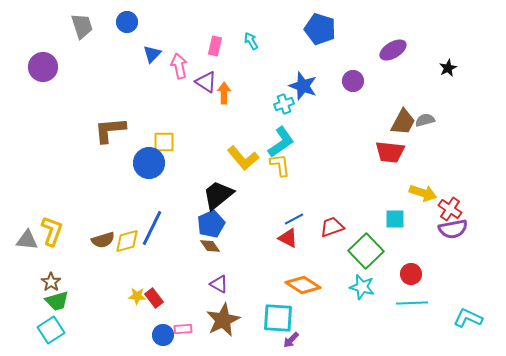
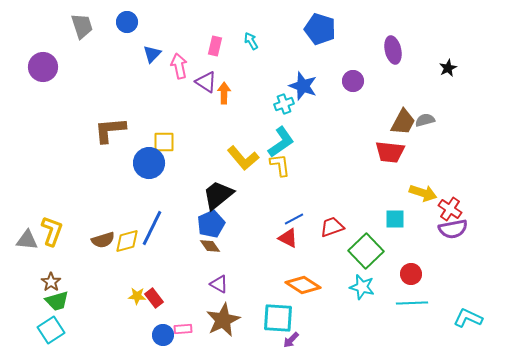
purple ellipse at (393, 50): rotated 72 degrees counterclockwise
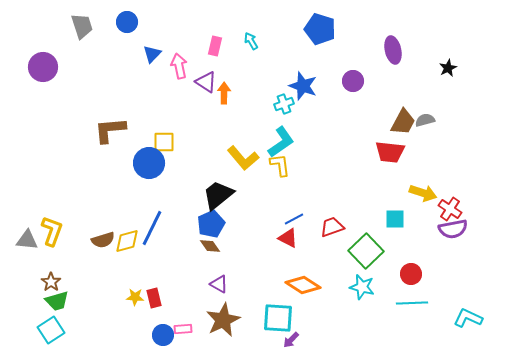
yellow star at (137, 296): moved 2 px left, 1 px down
red rectangle at (154, 298): rotated 24 degrees clockwise
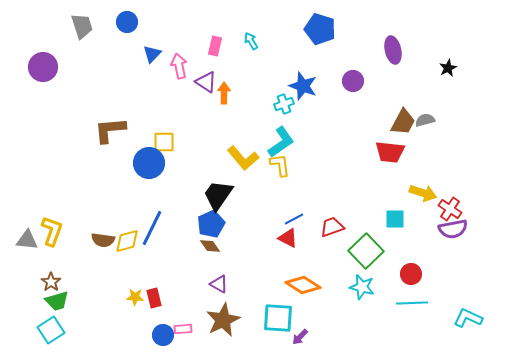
black trapezoid at (218, 195): rotated 16 degrees counterclockwise
brown semicircle at (103, 240): rotated 25 degrees clockwise
purple arrow at (291, 340): moved 9 px right, 3 px up
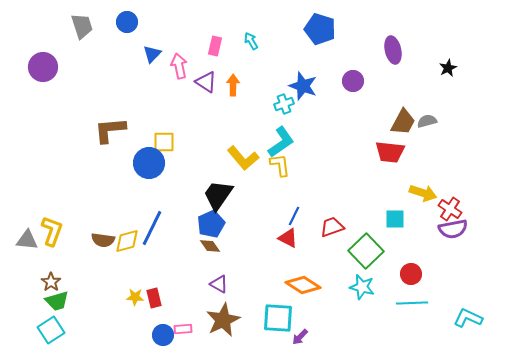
orange arrow at (224, 93): moved 9 px right, 8 px up
gray semicircle at (425, 120): moved 2 px right, 1 px down
blue line at (294, 219): moved 3 px up; rotated 36 degrees counterclockwise
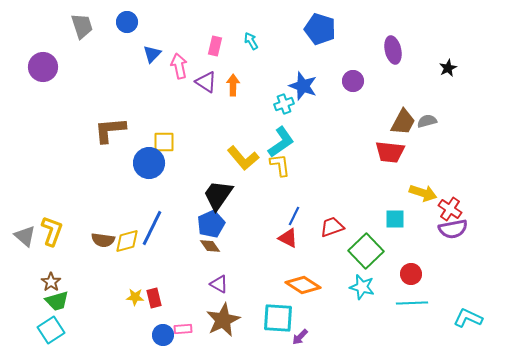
gray triangle at (27, 240): moved 2 px left, 4 px up; rotated 35 degrees clockwise
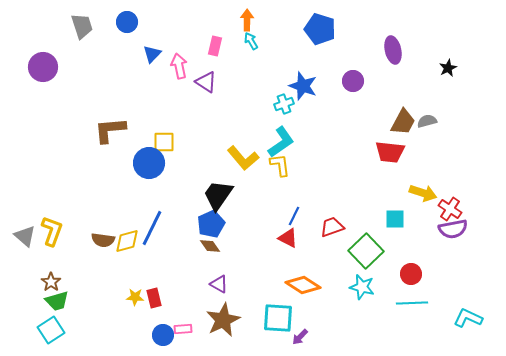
orange arrow at (233, 85): moved 14 px right, 65 px up
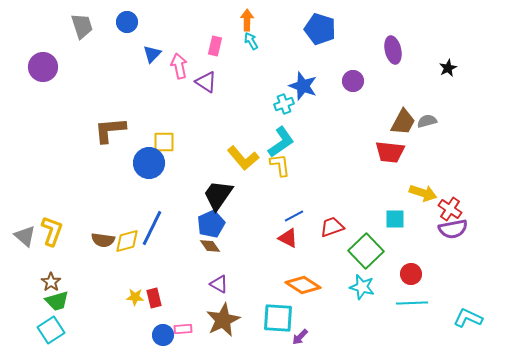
blue line at (294, 216): rotated 36 degrees clockwise
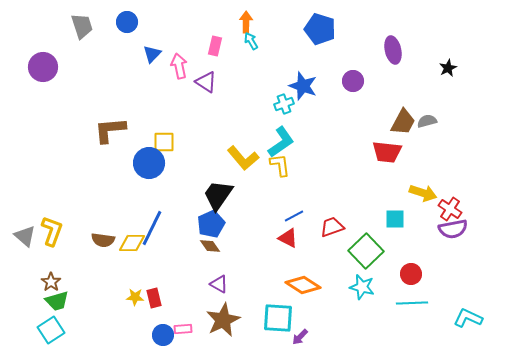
orange arrow at (247, 20): moved 1 px left, 2 px down
red trapezoid at (390, 152): moved 3 px left
yellow diamond at (127, 241): moved 5 px right, 2 px down; rotated 16 degrees clockwise
